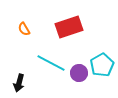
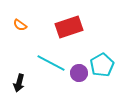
orange semicircle: moved 4 px left, 4 px up; rotated 24 degrees counterclockwise
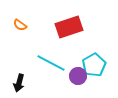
cyan pentagon: moved 8 px left
purple circle: moved 1 px left, 3 px down
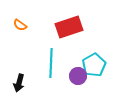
cyan line: rotated 64 degrees clockwise
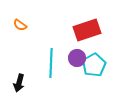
red rectangle: moved 18 px right, 3 px down
purple circle: moved 1 px left, 18 px up
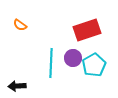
purple circle: moved 4 px left
black arrow: moved 2 px left, 3 px down; rotated 72 degrees clockwise
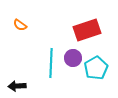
cyan pentagon: moved 2 px right, 3 px down
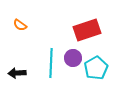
black arrow: moved 13 px up
